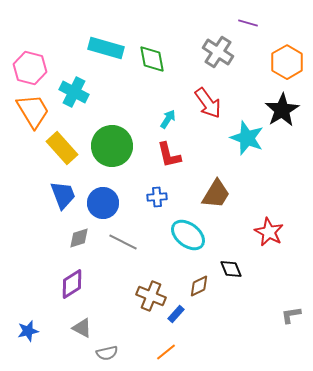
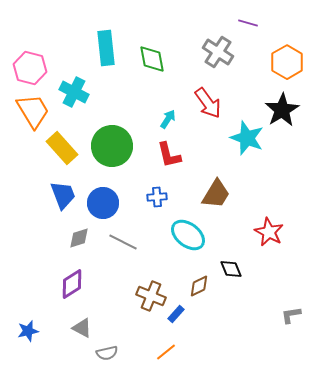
cyan rectangle: rotated 68 degrees clockwise
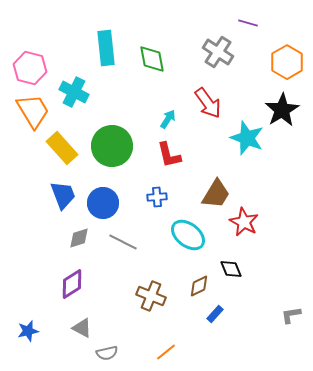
red star: moved 25 px left, 10 px up
blue rectangle: moved 39 px right
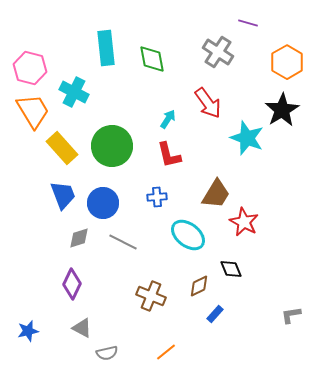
purple diamond: rotated 32 degrees counterclockwise
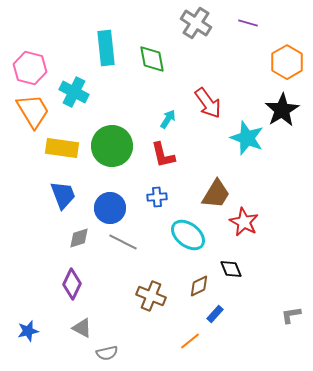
gray cross: moved 22 px left, 29 px up
yellow rectangle: rotated 40 degrees counterclockwise
red L-shape: moved 6 px left
blue circle: moved 7 px right, 5 px down
orange line: moved 24 px right, 11 px up
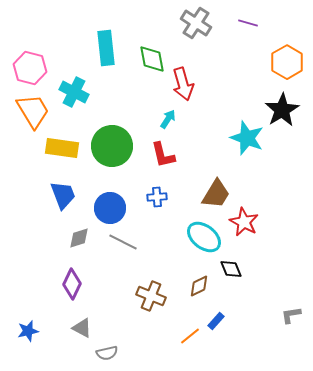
red arrow: moved 25 px left, 19 px up; rotated 20 degrees clockwise
cyan ellipse: moved 16 px right, 2 px down
blue rectangle: moved 1 px right, 7 px down
orange line: moved 5 px up
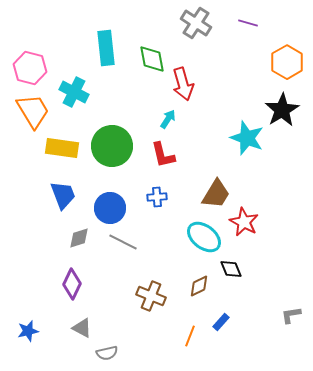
blue rectangle: moved 5 px right, 1 px down
orange line: rotated 30 degrees counterclockwise
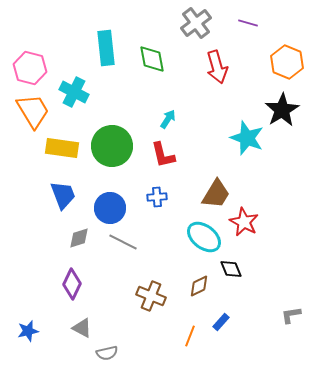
gray cross: rotated 20 degrees clockwise
orange hexagon: rotated 8 degrees counterclockwise
red arrow: moved 34 px right, 17 px up
